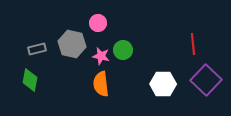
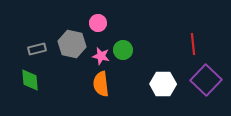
green diamond: rotated 15 degrees counterclockwise
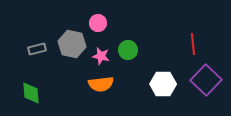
green circle: moved 5 px right
green diamond: moved 1 px right, 13 px down
orange semicircle: rotated 90 degrees counterclockwise
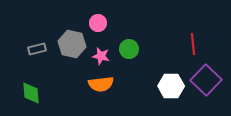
green circle: moved 1 px right, 1 px up
white hexagon: moved 8 px right, 2 px down
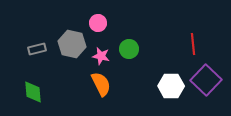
orange semicircle: rotated 110 degrees counterclockwise
green diamond: moved 2 px right, 1 px up
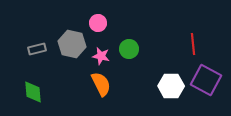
purple square: rotated 16 degrees counterclockwise
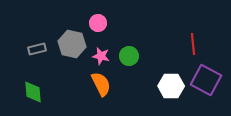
green circle: moved 7 px down
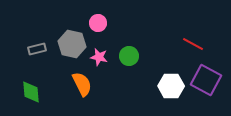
red line: rotated 55 degrees counterclockwise
pink star: moved 2 px left, 1 px down
orange semicircle: moved 19 px left
green diamond: moved 2 px left
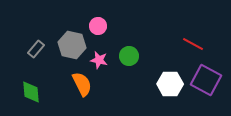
pink circle: moved 3 px down
gray hexagon: moved 1 px down
gray rectangle: moved 1 px left; rotated 36 degrees counterclockwise
pink star: moved 3 px down
white hexagon: moved 1 px left, 2 px up
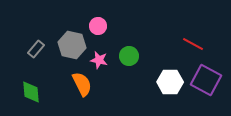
white hexagon: moved 2 px up
